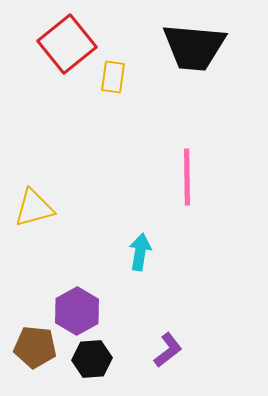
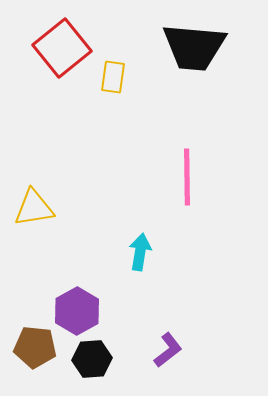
red square: moved 5 px left, 4 px down
yellow triangle: rotated 6 degrees clockwise
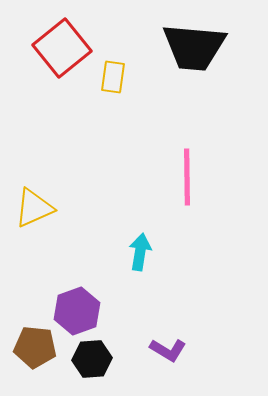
yellow triangle: rotated 15 degrees counterclockwise
purple hexagon: rotated 9 degrees clockwise
purple L-shape: rotated 69 degrees clockwise
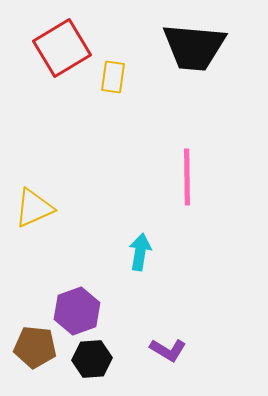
red square: rotated 8 degrees clockwise
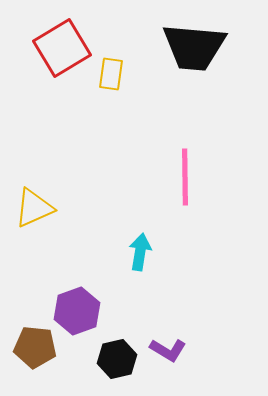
yellow rectangle: moved 2 px left, 3 px up
pink line: moved 2 px left
black hexagon: moved 25 px right; rotated 9 degrees counterclockwise
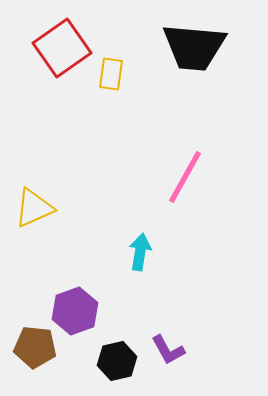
red square: rotated 4 degrees counterclockwise
pink line: rotated 30 degrees clockwise
purple hexagon: moved 2 px left
purple L-shape: rotated 30 degrees clockwise
black hexagon: moved 2 px down
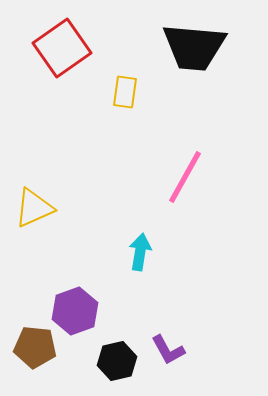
yellow rectangle: moved 14 px right, 18 px down
